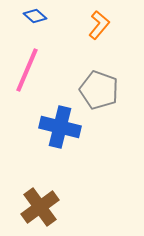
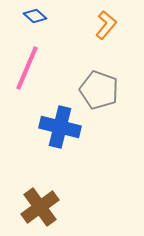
orange L-shape: moved 7 px right
pink line: moved 2 px up
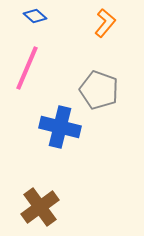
orange L-shape: moved 1 px left, 2 px up
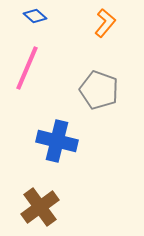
blue cross: moved 3 px left, 14 px down
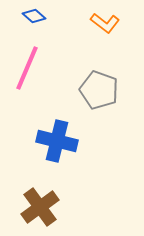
blue diamond: moved 1 px left
orange L-shape: rotated 88 degrees clockwise
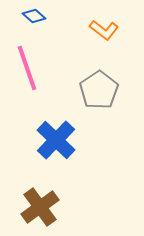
orange L-shape: moved 1 px left, 7 px down
pink line: rotated 42 degrees counterclockwise
gray pentagon: rotated 18 degrees clockwise
blue cross: moved 1 px left, 1 px up; rotated 30 degrees clockwise
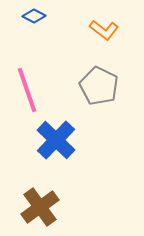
blue diamond: rotated 15 degrees counterclockwise
pink line: moved 22 px down
gray pentagon: moved 4 px up; rotated 12 degrees counterclockwise
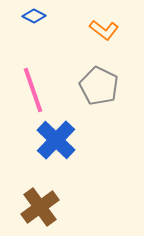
pink line: moved 6 px right
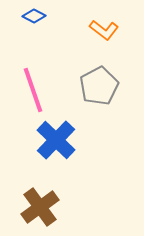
gray pentagon: rotated 18 degrees clockwise
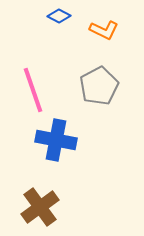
blue diamond: moved 25 px right
orange L-shape: rotated 12 degrees counterclockwise
blue cross: rotated 33 degrees counterclockwise
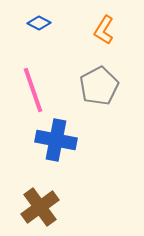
blue diamond: moved 20 px left, 7 px down
orange L-shape: rotated 96 degrees clockwise
